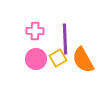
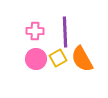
purple line: moved 7 px up
orange semicircle: moved 1 px left, 1 px up
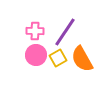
purple line: rotated 36 degrees clockwise
pink circle: moved 4 px up
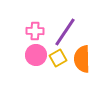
orange semicircle: rotated 28 degrees clockwise
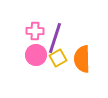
purple line: moved 10 px left, 6 px down; rotated 16 degrees counterclockwise
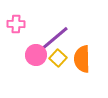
pink cross: moved 19 px left, 7 px up
purple line: rotated 32 degrees clockwise
yellow square: rotated 18 degrees counterclockwise
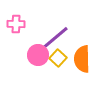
pink circle: moved 2 px right
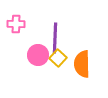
purple line: rotated 48 degrees counterclockwise
orange semicircle: moved 5 px down
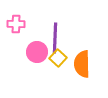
pink circle: moved 1 px left, 3 px up
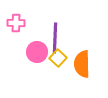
pink cross: moved 1 px up
